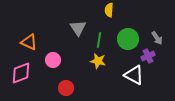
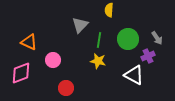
gray triangle: moved 2 px right, 3 px up; rotated 18 degrees clockwise
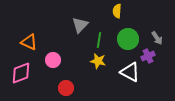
yellow semicircle: moved 8 px right, 1 px down
white triangle: moved 4 px left, 3 px up
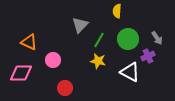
green line: rotated 21 degrees clockwise
pink diamond: rotated 20 degrees clockwise
red circle: moved 1 px left
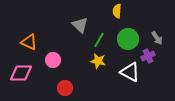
gray triangle: rotated 30 degrees counterclockwise
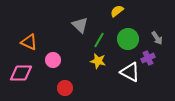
yellow semicircle: rotated 48 degrees clockwise
purple cross: moved 2 px down
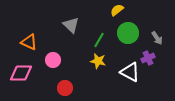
yellow semicircle: moved 1 px up
gray triangle: moved 9 px left
green circle: moved 6 px up
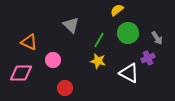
white triangle: moved 1 px left, 1 px down
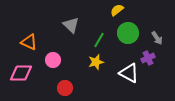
yellow star: moved 2 px left, 1 px down; rotated 28 degrees counterclockwise
